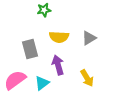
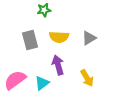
gray rectangle: moved 9 px up
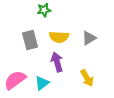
purple arrow: moved 1 px left, 3 px up
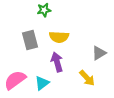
gray triangle: moved 10 px right, 15 px down
yellow arrow: rotated 12 degrees counterclockwise
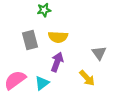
yellow semicircle: moved 1 px left
gray triangle: rotated 35 degrees counterclockwise
purple arrow: rotated 36 degrees clockwise
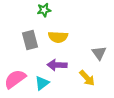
purple arrow: moved 3 px down; rotated 108 degrees counterclockwise
pink semicircle: moved 1 px up
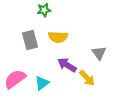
purple arrow: moved 10 px right; rotated 30 degrees clockwise
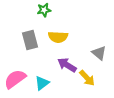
gray triangle: rotated 14 degrees counterclockwise
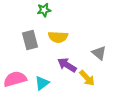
pink semicircle: rotated 20 degrees clockwise
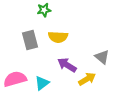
gray triangle: moved 3 px right, 4 px down
yellow arrow: moved 1 px down; rotated 78 degrees counterclockwise
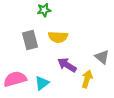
yellow arrow: rotated 42 degrees counterclockwise
